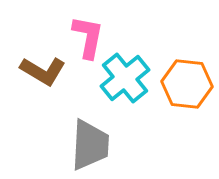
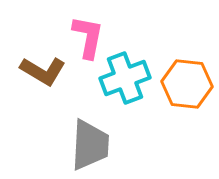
cyan cross: rotated 18 degrees clockwise
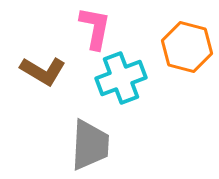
pink L-shape: moved 7 px right, 9 px up
cyan cross: moved 4 px left
orange hexagon: moved 37 px up; rotated 9 degrees clockwise
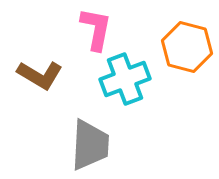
pink L-shape: moved 1 px right, 1 px down
brown L-shape: moved 3 px left, 4 px down
cyan cross: moved 4 px right, 1 px down
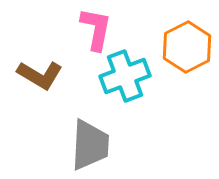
orange hexagon: rotated 18 degrees clockwise
cyan cross: moved 3 px up
